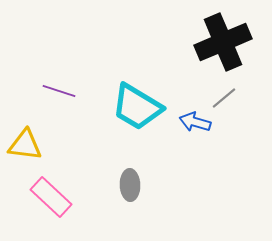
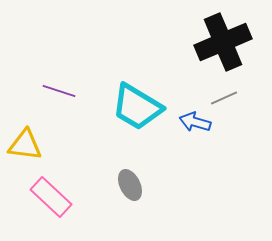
gray line: rotated 16 degrees clockwise
gray ellipse: rotated 24 degrees counterclockwise
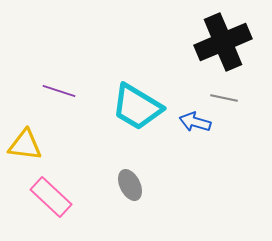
gray line: rotated 36 degrees clockwise
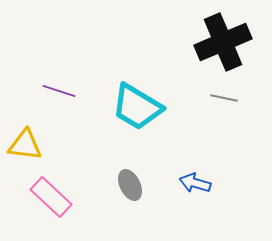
blue arrow: moved 61 px down
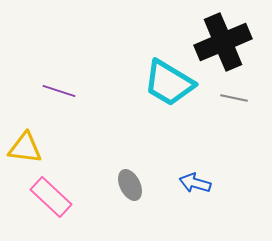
gray line: moved 10 px right
cyan trapezoid: moved 32 px right, 24 px up
yellow triangle: moved 3 px down
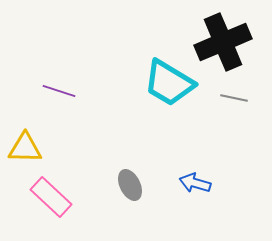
yellow triangle: rotated 6 degrees counterclockwise
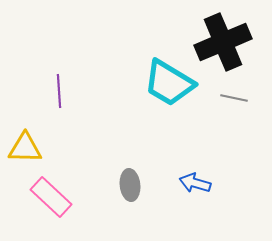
purple line: rotated 68 degrees clockwise
gray ellipse: rotated 20 degrees clockwise
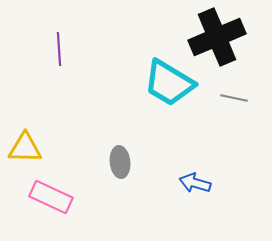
black cross: moved 6 px left, 5 px up
purple line: moved 42 px up
gray ellipse: moved 10 px left, 23 px up
pink rectangle: rotated 18 degrees counterclockwise
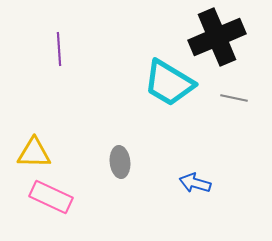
yellow triangle: moved 9 px right, 5 px down
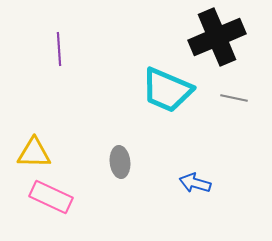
cyan trapezoid: moved 2 px left, 7 px down; rotated 8 degrees counterclockwise
